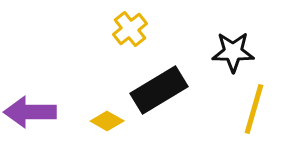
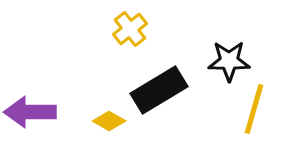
black star: moved 4 px left, 9 px down
yellow diamond: moved 2 px right
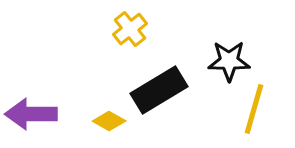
purple arrow: moved 1 px right, 2 px down
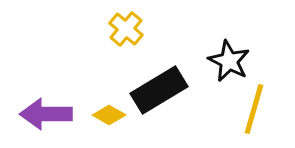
yellow cross: moved 4 px left; rotated 12 degrees counterclockwise
black star: rotated 27 degrees clockwise
purple arrow: moved 15 px right
yellow diamond: moved 6 px up
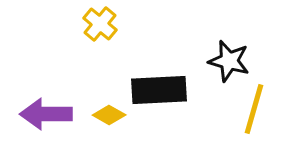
yellow cross: moved 26 px left, 5 px up
black star: rotated 12 degrees counterclockwise
black rectangle: rotated 28 degrees clockwise
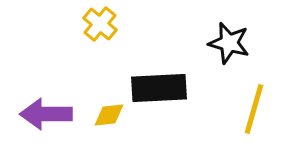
black star: moved 18 px up
black rectangle: moved 2 px up
yellow diamond: rotated 36 degrees counterclockwise
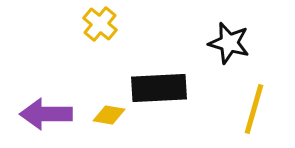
yellow diamond: rotated 16 degrees clockwise
